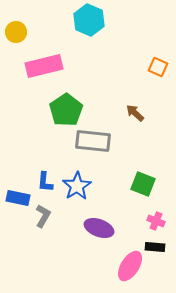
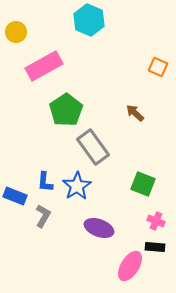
pink rectangle: rotated 15 degrees counterclockwise
gray rectangle: moved 6 px down; rotated 48 degrees clockwise
blue rectangle: moved 3 px left, 2 px up; rotated 10 degrees clockwise
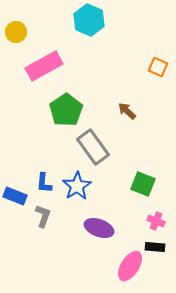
brown arrow: moved 8 px left, 2 px up
blue L-shape: moved 1 px left, 1 px down
gray L-shape: rotated 10 degrees counterclockwise
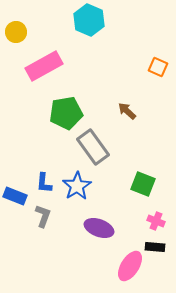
green pentagon: moved 3 px down; rotated 24 degrees clockwise
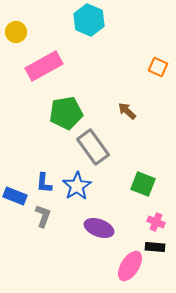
pink cross: moved 1 px down
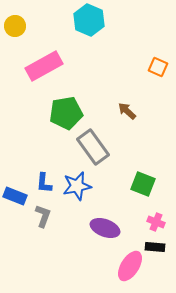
yellow circle: moved 1 px left, 6 px up
blue star: rotated 20 degrees clockwise
purple ellipse: moved 6 px right
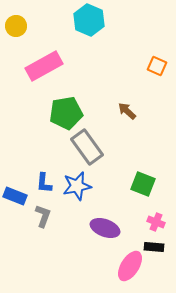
yellow circle: moved 1 px right
orange square: moved 1 px left, 1 px up
gray rectangle: moved 6 px left
black rectangle: moved 1 px left
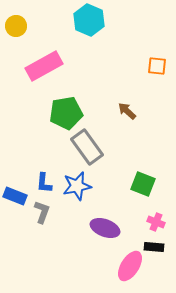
orange square: rotated 18 degrees counterclockwise
gray L-shape: moved 1 px left, 4 px up
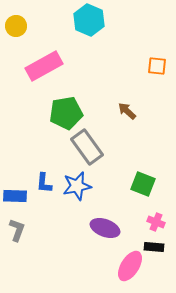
blue rectangle: rotated 20 degrees counterclockwise
gray L-shape: moved 25 px left, 18 px down
